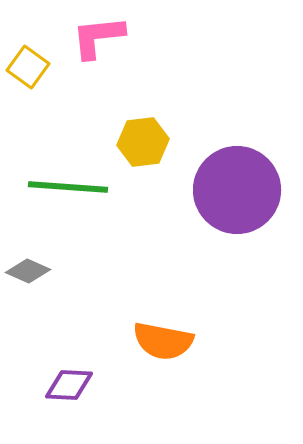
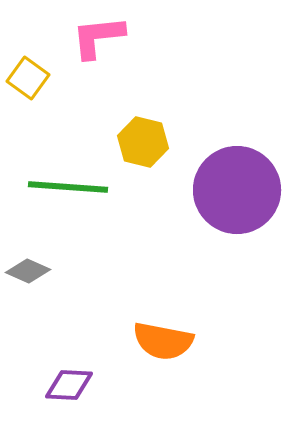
yellow square: moved 11 px down
yellow hexagon: rotated 21 degrees clockwise
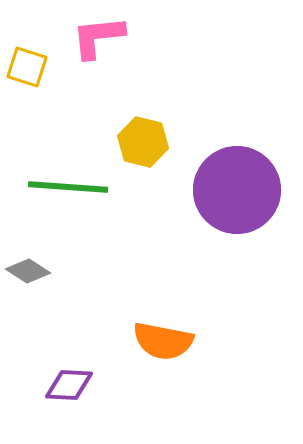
yellow square: moved 1 px left, 11 px up; rotated 18 degrees counterclockwise
gray diamond: rotated 9 degrees clockwise
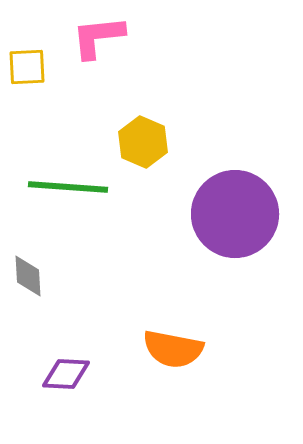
yellow square: rotated 21 degrees counterclockwise
yellow hexagon: rotated 9 degrees clockwise
purple circle: moved 2 px left, 24 px down
gray diamond: moved 5 px down; rotated 54 degrees clockwise
orange semicircle: moved 10 px right, 8 px down
purple diamond: moved 3 px left, 11 px up
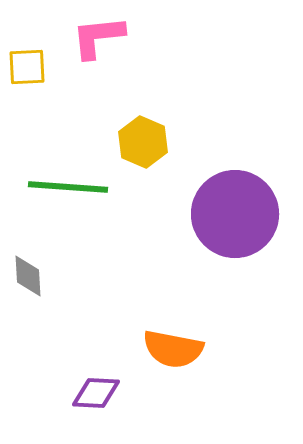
purple diamond: moved 30 px right, 19 px down
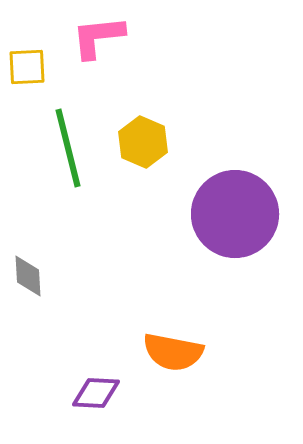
green line: moved 39 px up; rotated 72 degrees clockwise
orange semicircle: moved 3 px down
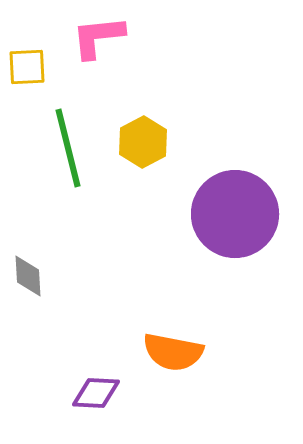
yellow hexagon: rotated 9 degrees clockwise
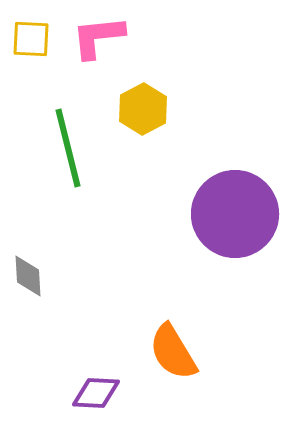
yellow square: moved 4 px right, 28 px up; rotated 6 degrees clockwise
yellow hexagon: moved 33 px up
orange semicircle: rotated 48 degrees clockwise
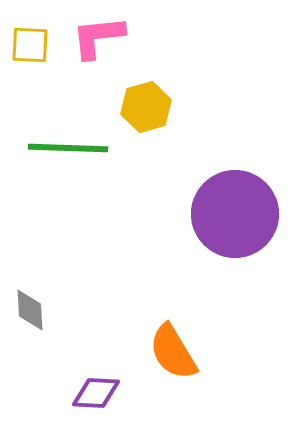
yellow square: moved 1 px left, 6 px down
yellow hexagon: moved 3 px right, 2 px up; rotated 12 degrees clockwise
green line: rotated 74 degrees counterclockwise
gray diamond: moved 2 px right, 34 px down
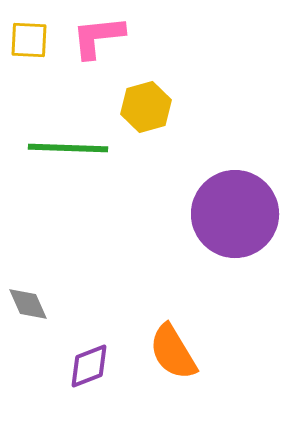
yellow square: moved 1 px left, 5 px up
gray diamond: moved 2 px left, 6 px up; rotated 21 degrees counterclockwise
purple diamond: moved 7 px left, 27 px up; rotated 24 degrees counterclockwise
